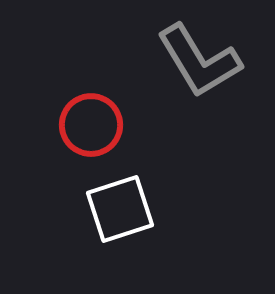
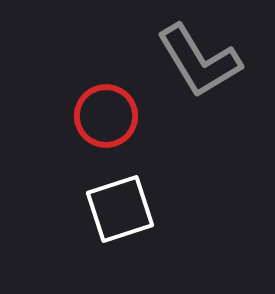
red circle: moved 15 px right, 9 px up
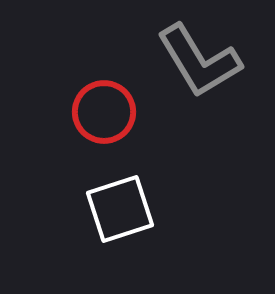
red circle: moved 2 px left, 4 px up
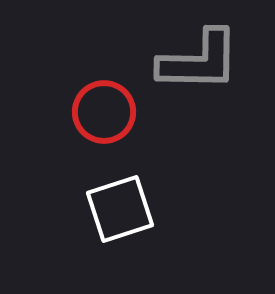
gray L-shape: rotated 58 degrees counterclockwise
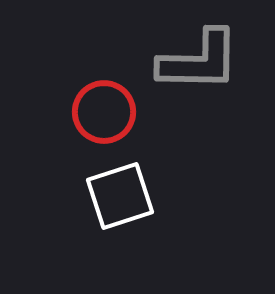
white square: moved 13 px up
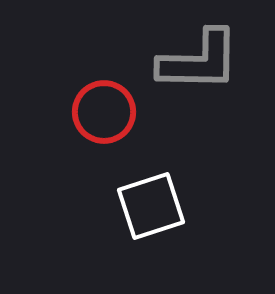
white square: moved 31 px right, 10 px down
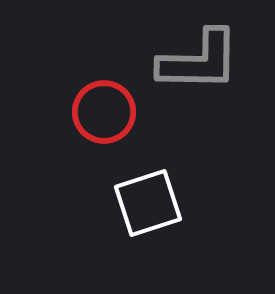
white square: moved 3 px left, 3 px up
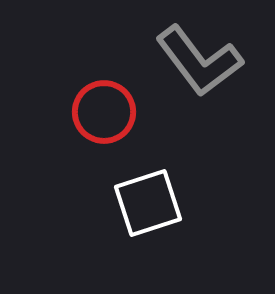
gray L-shape: rotated 52 degrees clockwise
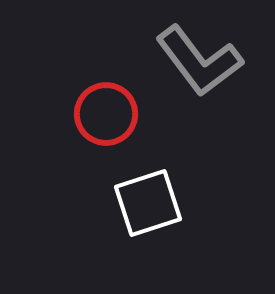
red circle: moved 2 px right, 2 px down
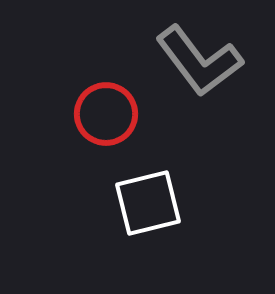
white square: rotated 4 degrees clockwise
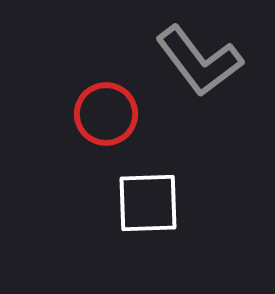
white square: rotated 12 degrees clockwise
